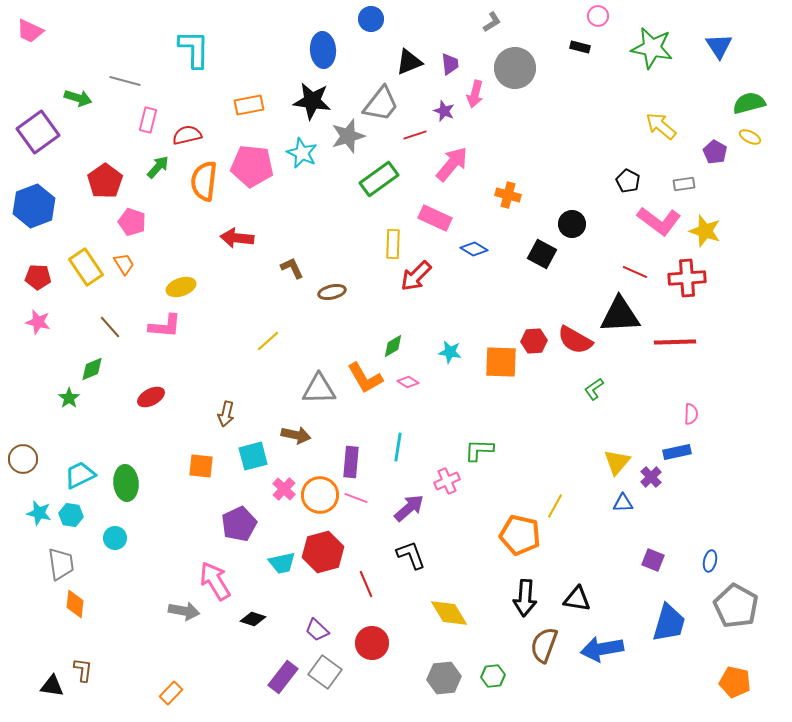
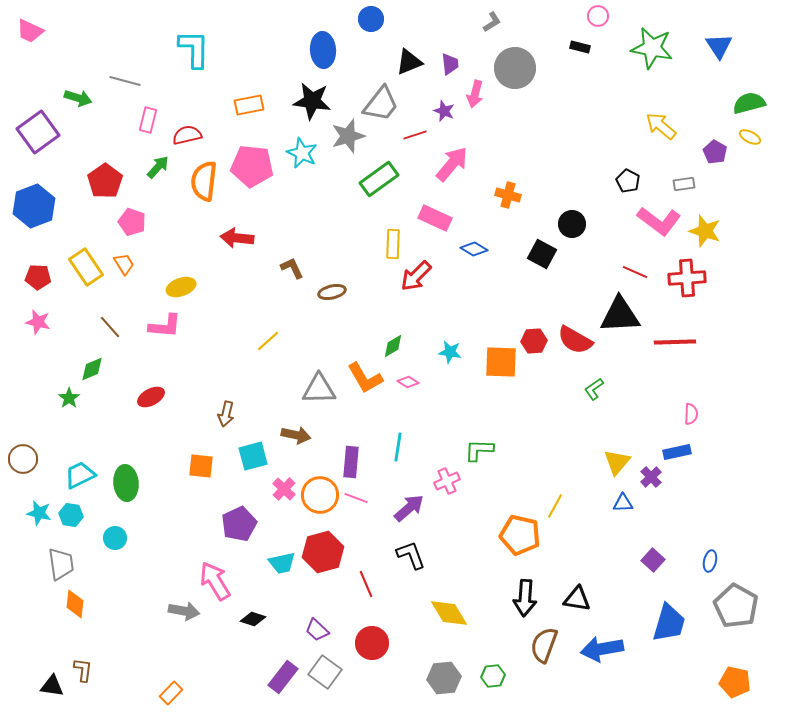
purple square at (653, 560): rotated 20 degrees clockwise
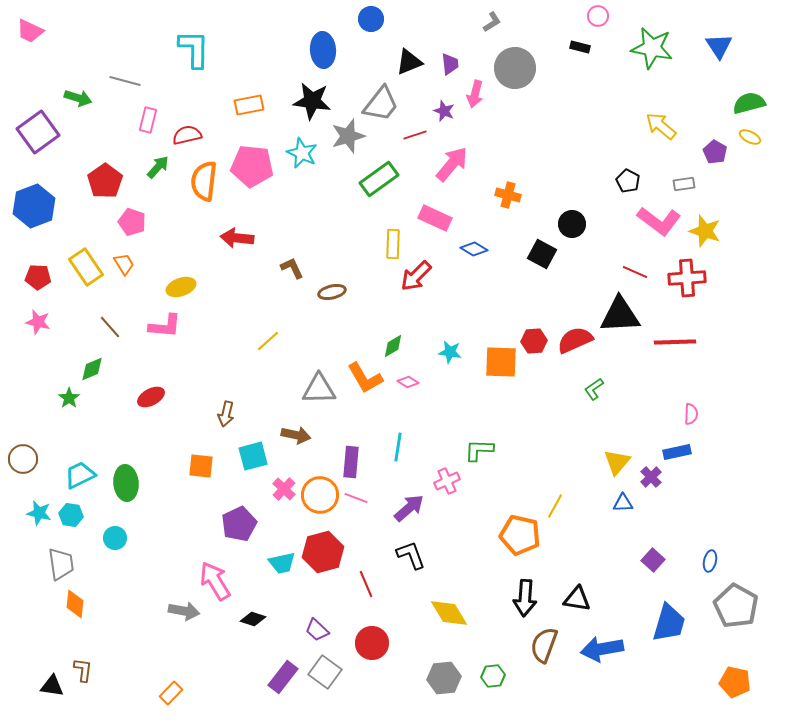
red semicircle at (575, 340): rotated 126 degrees clockwise
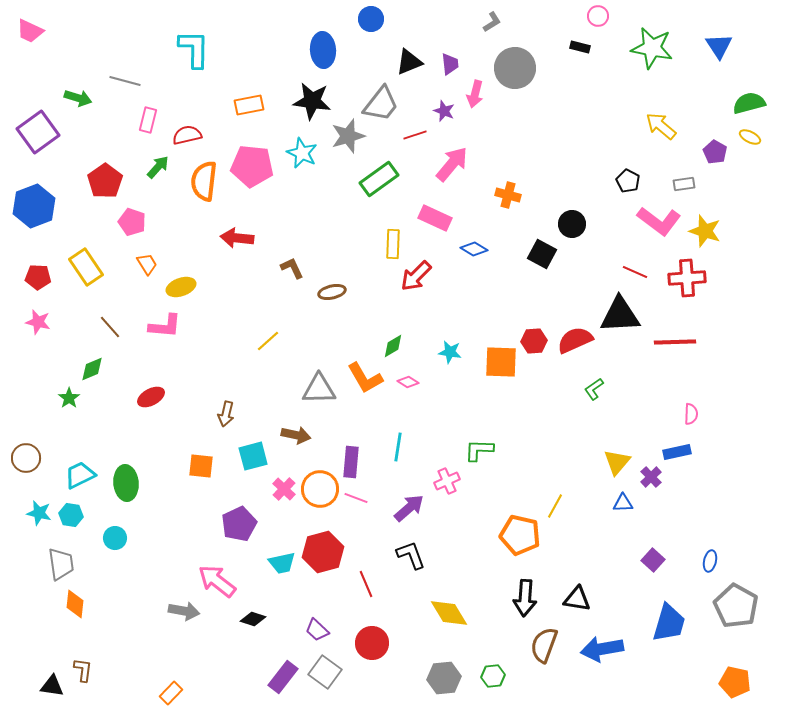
orange trapezoid at (124, 264): moved 23 px right
brown circle at (23, 459): moved 3 px right, 1 px up
orange circle at (320, 495): moved 6 px up
pink arrow at (215, 581): moved 2 px right; rotated 21 degrees counterclockwise
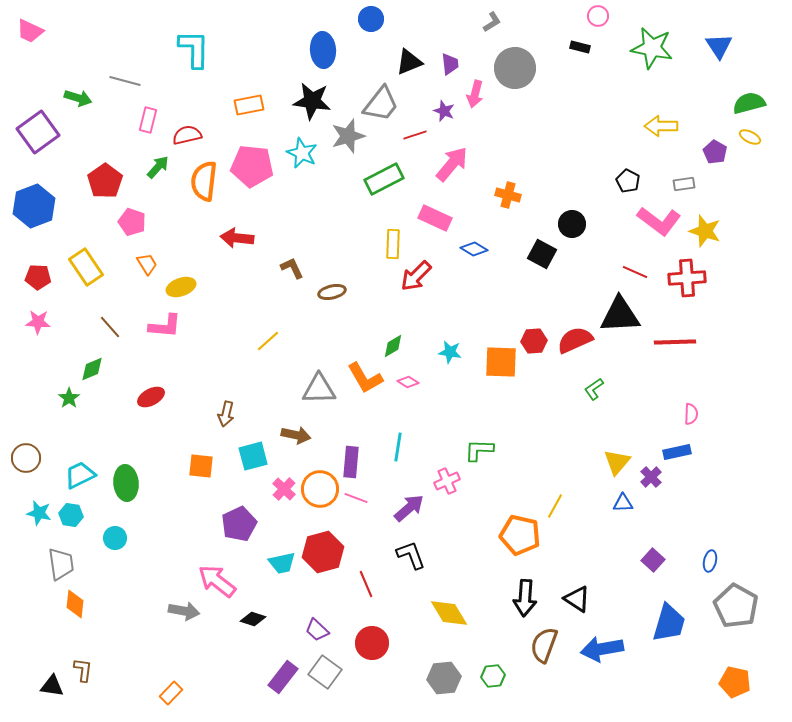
yellow arrow at (661, 126): rotated 40 degrees counterclockwise
green rectangle at (379, 179): moved 5 px right; rotated 9 degrees clockwise
pink star at (38, 322): rotated 10 degrees counterclockwise
black triangle at (577, 599): rotated 24 degrees clockwise
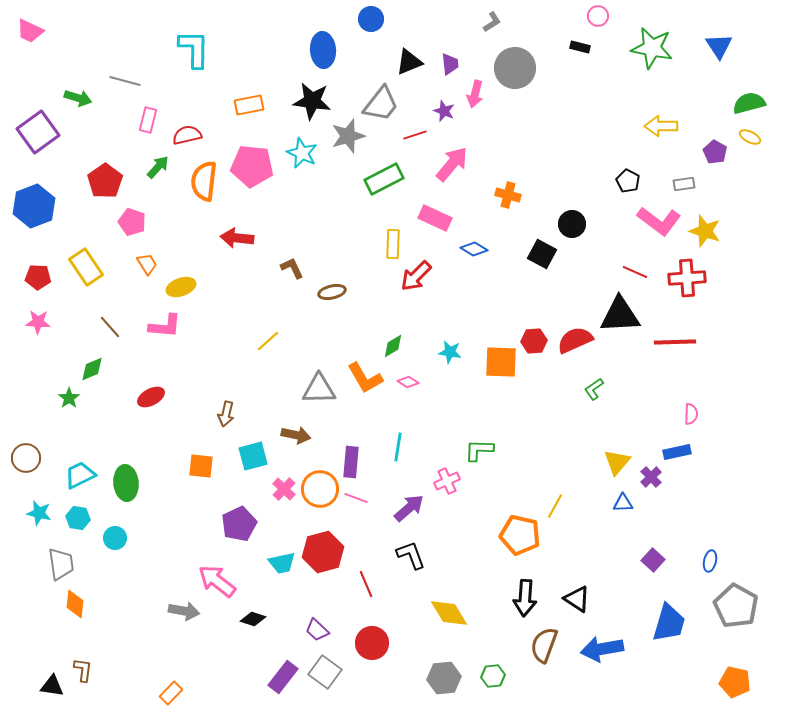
cyan hexagon at (71, 515): moved 7 px right, 3 px down
